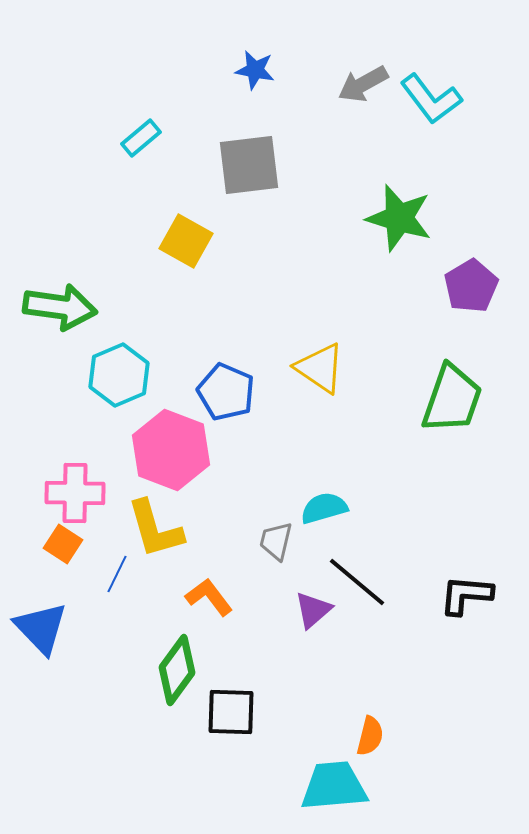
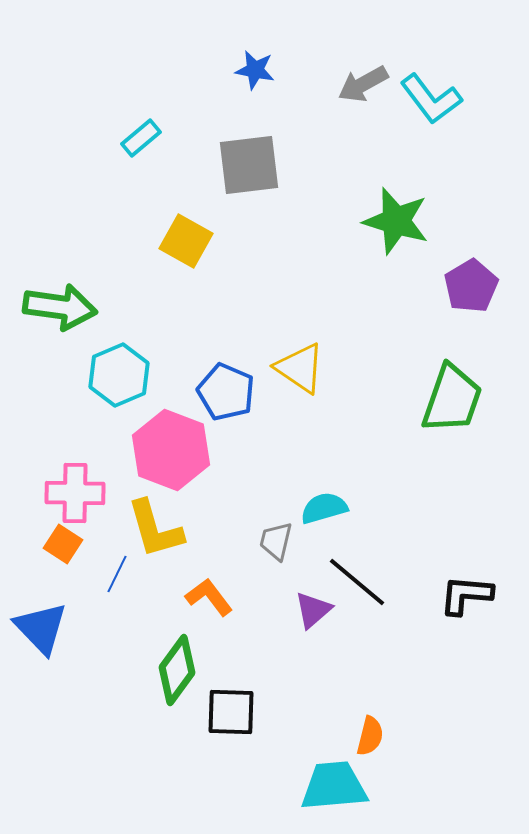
green star: moved 3 px left, 3 px down
yellow triangle: moved 20 px left
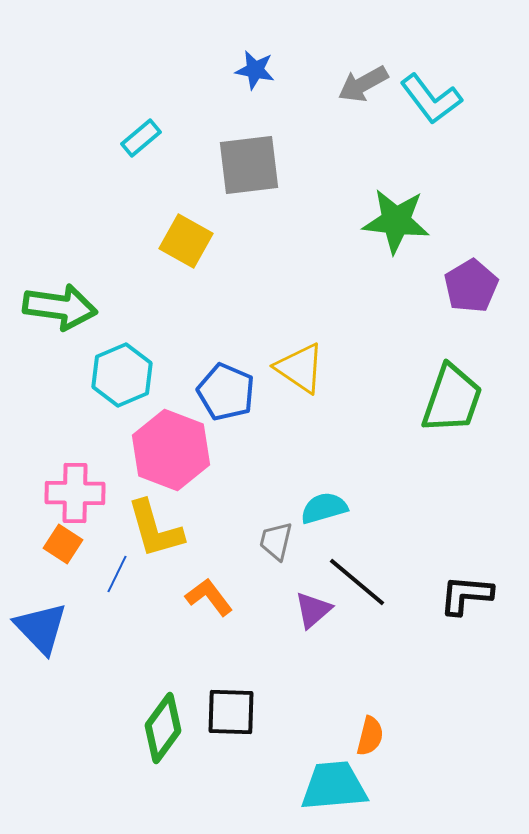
green star: rotated 10 degrees counterclockwise
cyan hexagon: moved 3 px right
green diamond: moved 14 px left, 58 px down
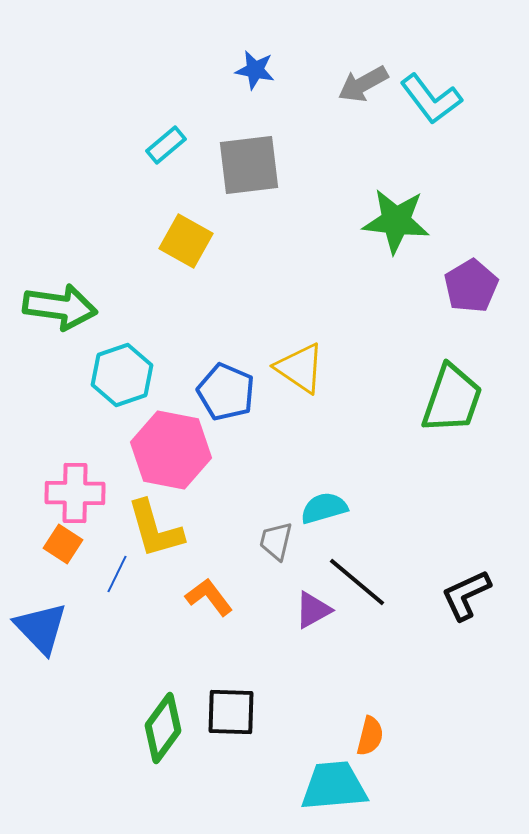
cyan rectangle: moved 25 px right, 7 px down
cyan hexagon: rotated 4 degrees clockwise
pink hexagon: rotated 10 degrees counterclockwise
black L-shape: rotated 30 degrees counterclockwise
purple triangle: rotated 12 degrees clockwise
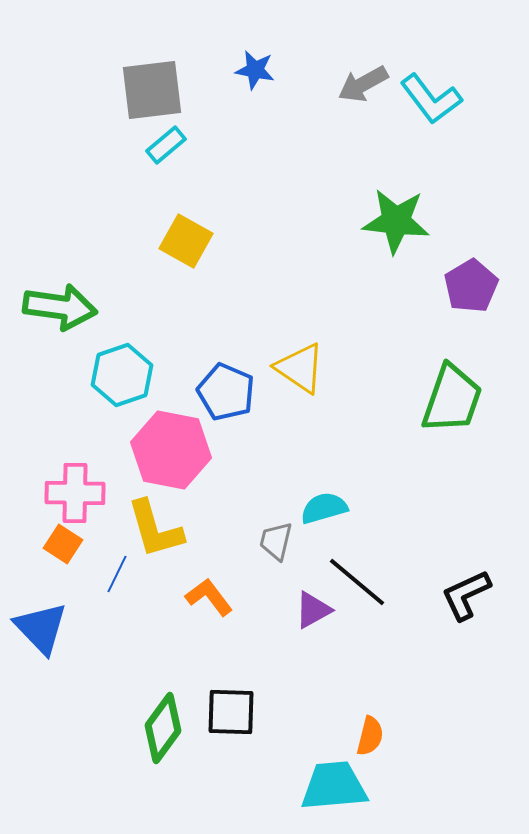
gray square: moved 97 px left, 75 px up
